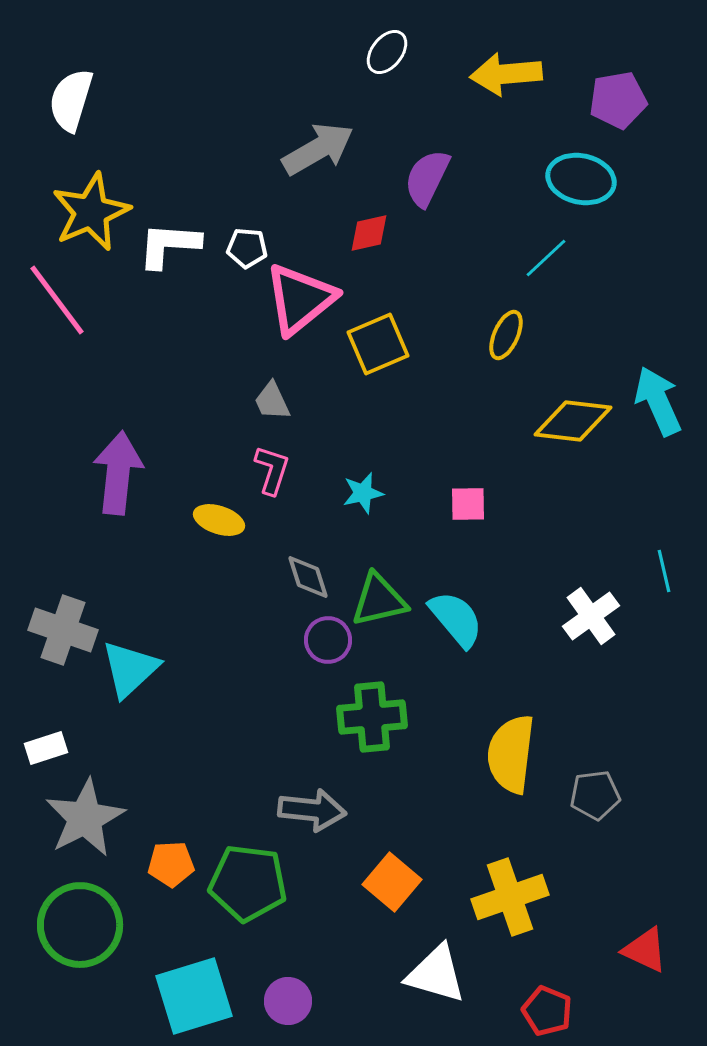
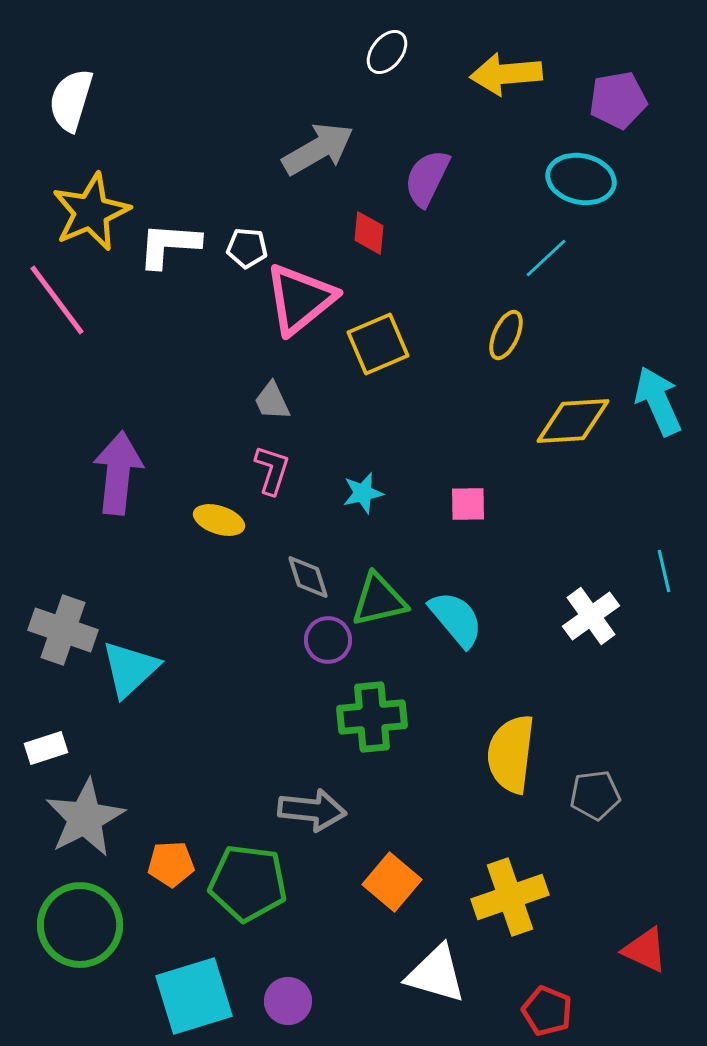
red diamond at (369, 233): rotated 72 degrees counterclockwise
yellow diamond at (573, 421): rotated 10 degrees counterclockwise
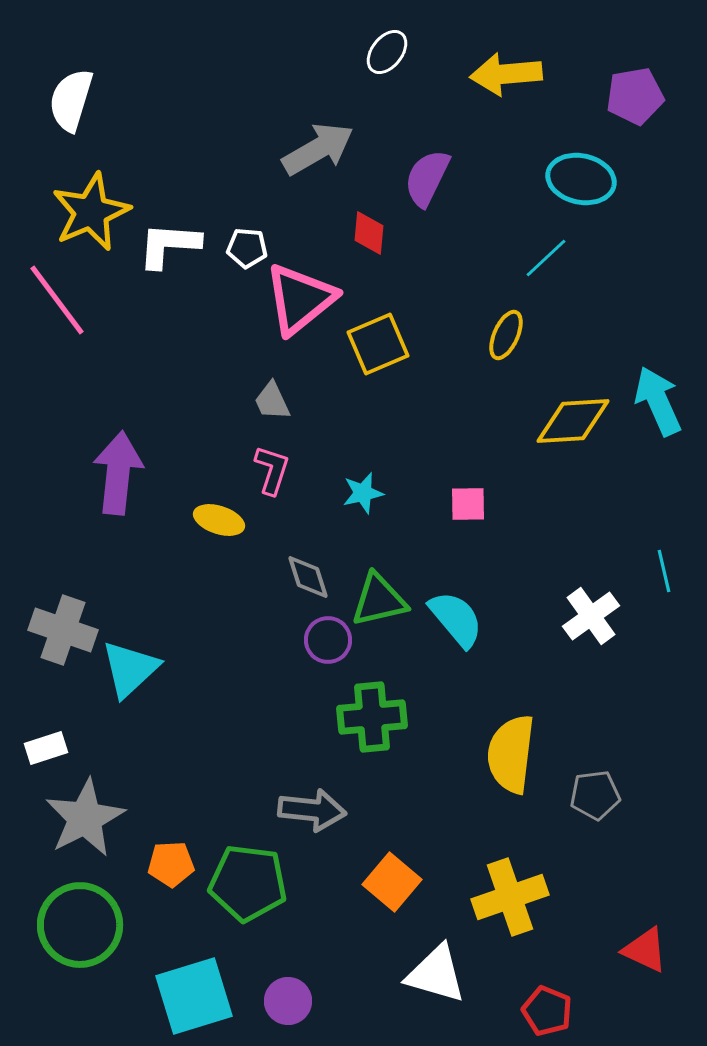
purple pentagon at (618, 100): moved 17 px right, 4 px up
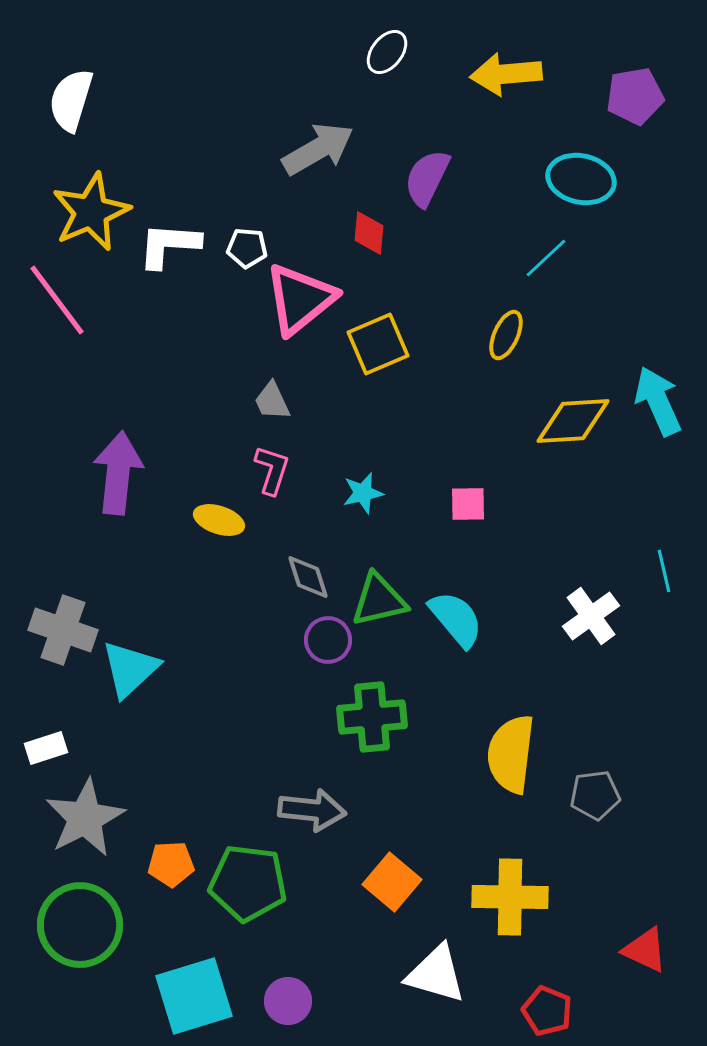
yellow cross at (510, 897): rotated 20 degrees clockwise
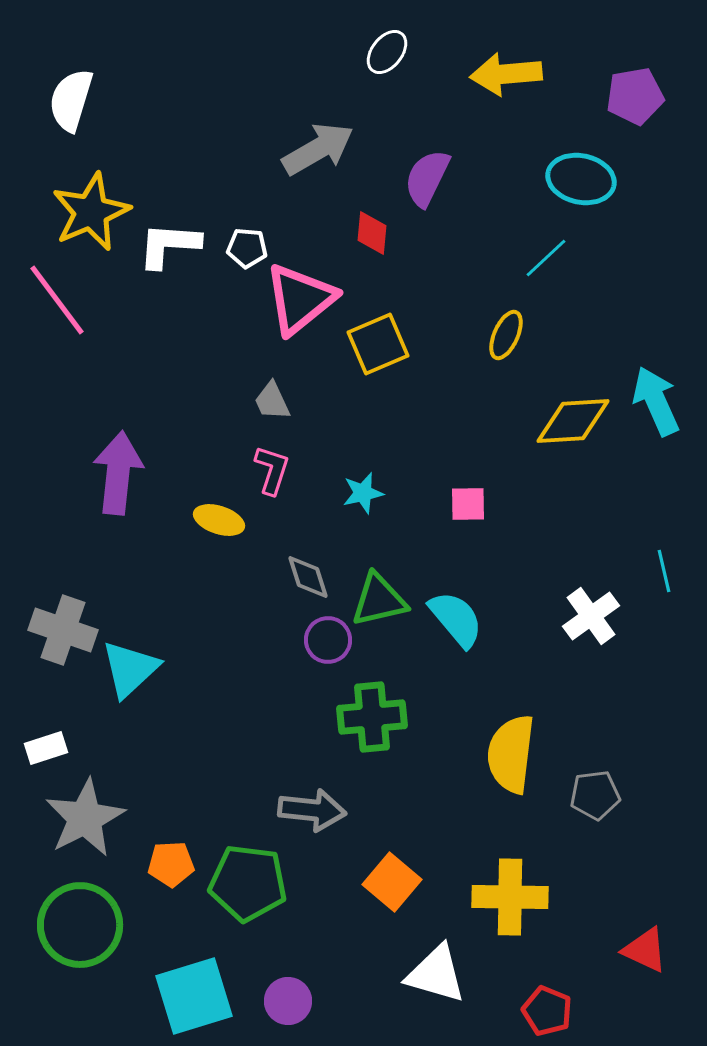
red diamond at (369, 233): moved 3 px right
cyan arrow at (658, 401): moved 2 px left
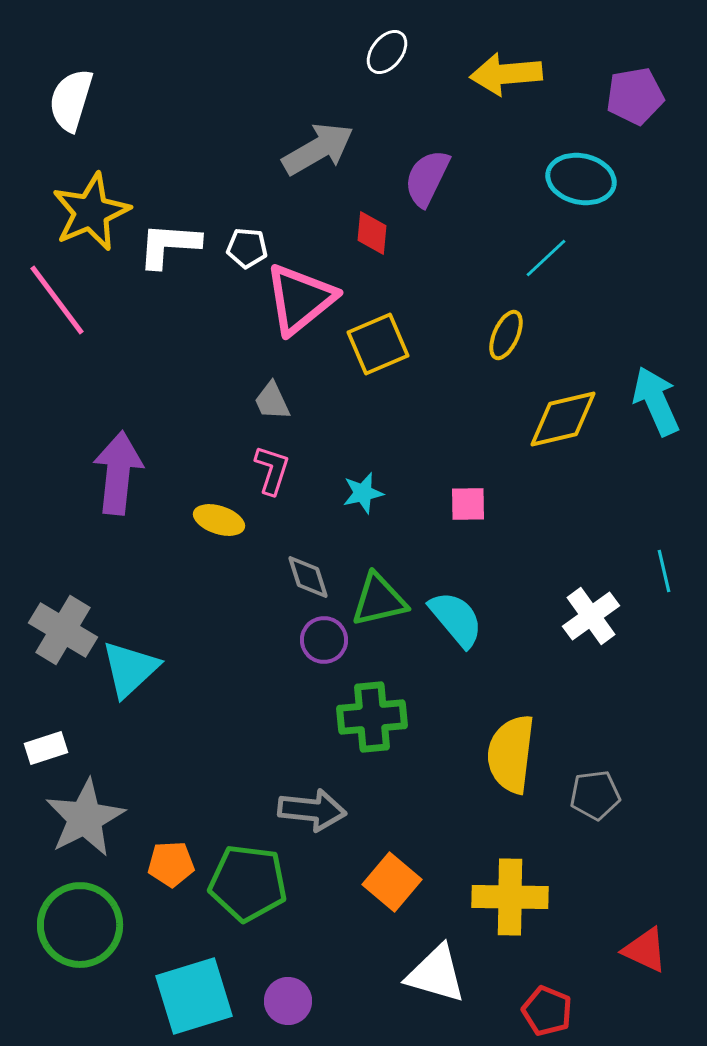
yellow diamond at (573, 421): moved 10 px left, 2 px up; rotated 10 degrees counterclockwise
gray cross at (63, 630): rotated 12 degrees clockwise
purple circle at (328, 640): moved 4 px left
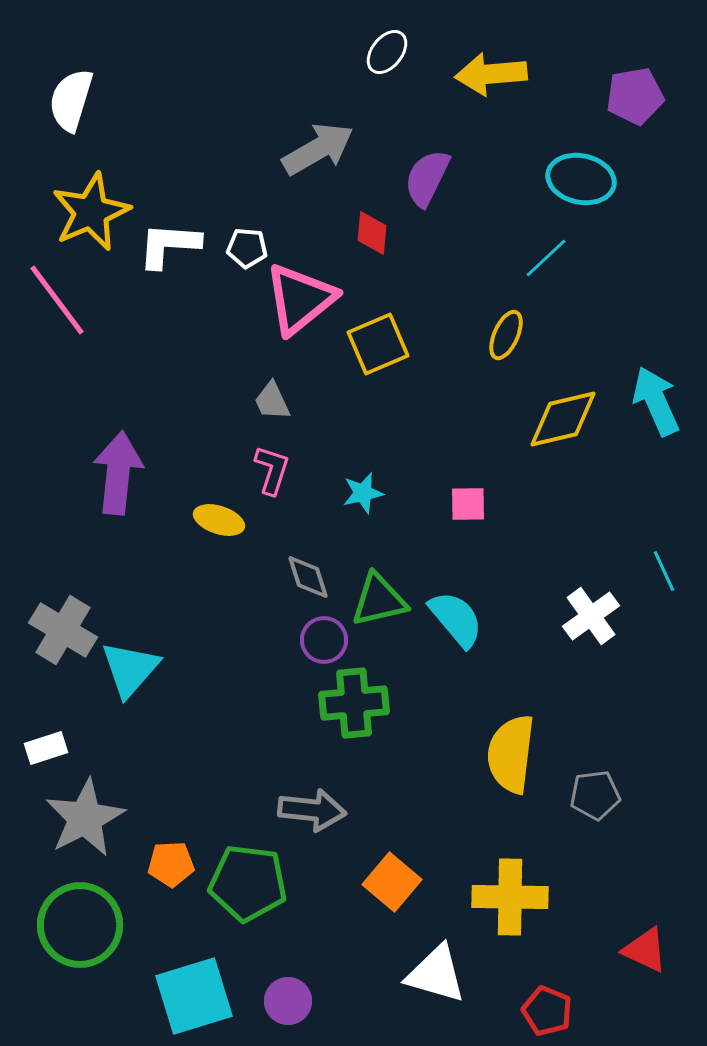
yellow arrow at (506, 74): moved 15 px left
cyan line at (664, 571): rotated 12 degrees counterclockwise
cyan triangle at (130, 669): rotated 6 degrees counterclockwise
green cross at (372, 717): moved 18 px left, 14 px up
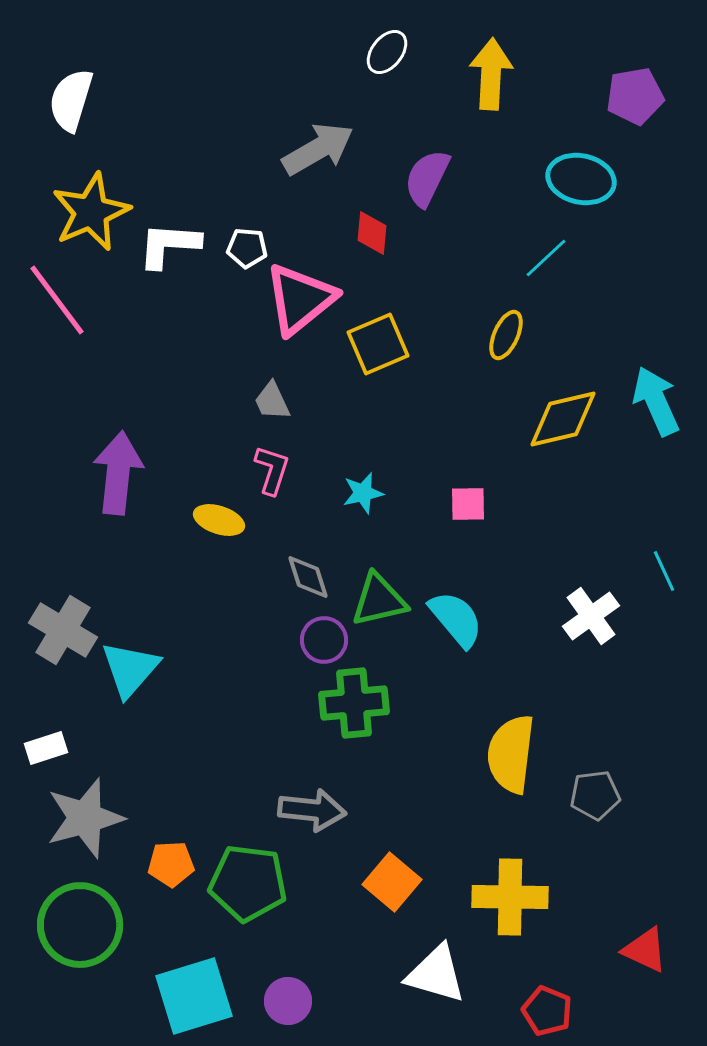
yellow arrow at (491, 74): rotated 98 degrees clockwise
gray star at (85, 818): rotated 12 degrees clockwise
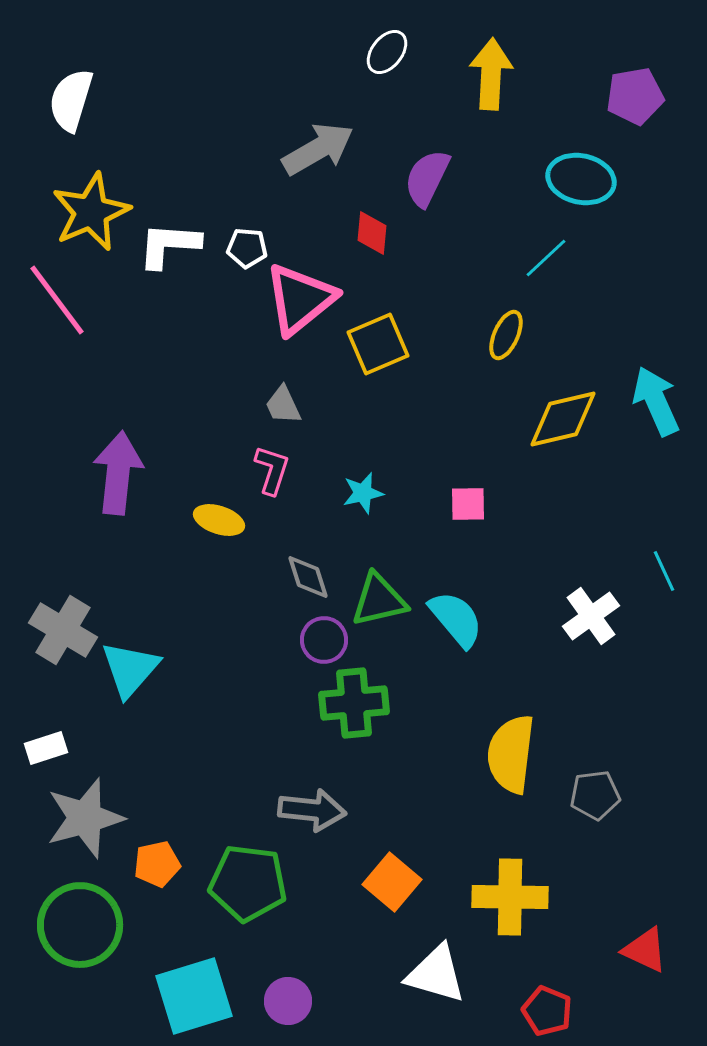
gray trapezoid at (272, 401): moved 11 px right, 4 px down
orange pentagon at (171, 864): moved 14 px left; rotated 9 degrees counterclockwise
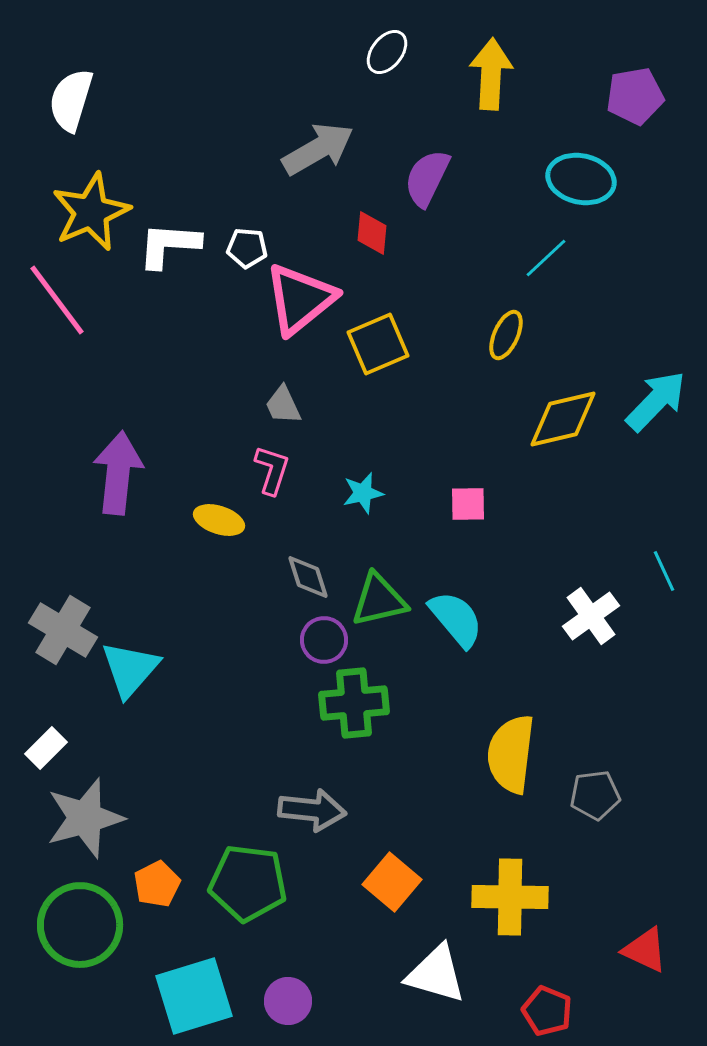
cyan arrow at (656, 401): rotated 68 degrees clockwise
white rectangle at (46, 748): rotated 27 degrees counterclockwise
orange pentagon at (157, 864): moved 20 px down; rotated 15 degrees counterclockwise
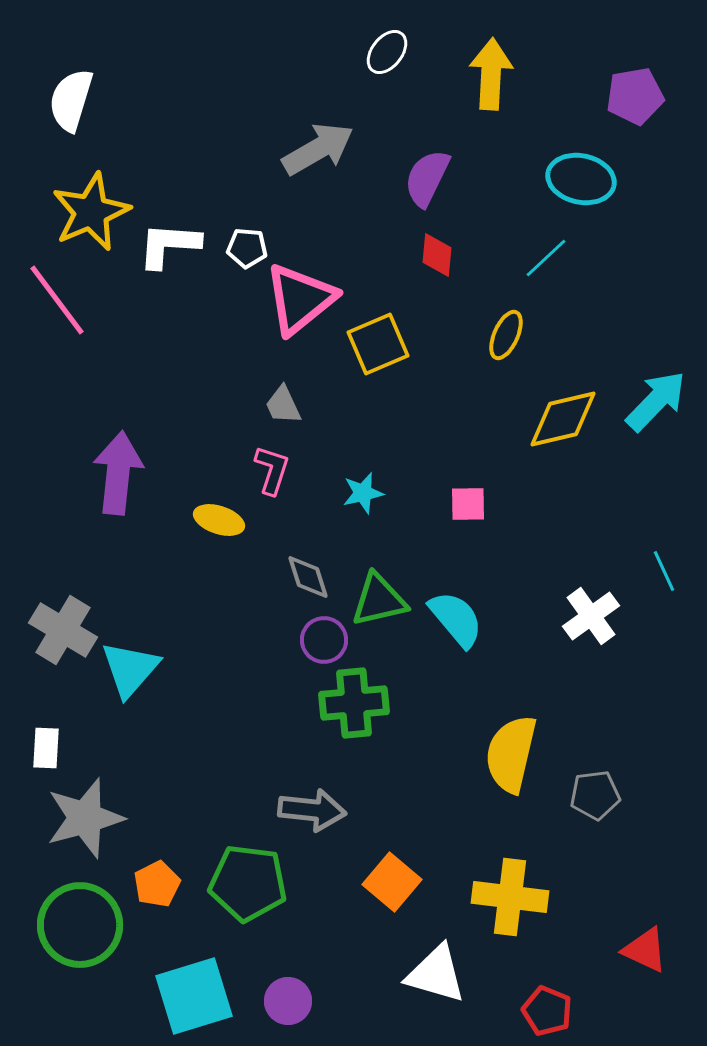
red diamond at (372, 233): moved 65 px right, 22 px down
white rectangle at (46, 748): rotated 42 degrees counterclockwise
yellow semicircle at (511, 754): rotated 6 degrees clockwise
yellow cross at (510, 897): rotated 6 degrees clockwise
